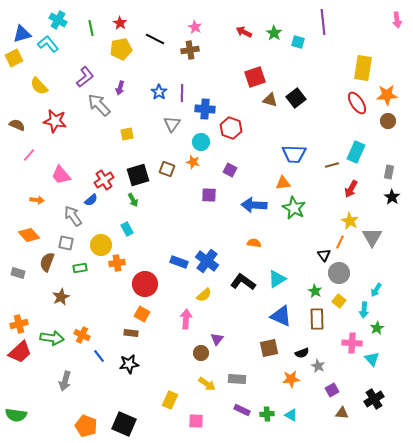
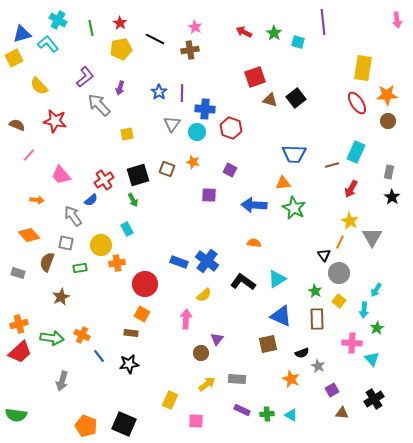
cyan circle at (201, 142): moved 4 px left, 10 px up
brown square at (269, 348): moved 1 px left, 4 px up
orange star at (291, 379): rotated 30 degrees clockwise
gray arrow at (65, 381): moved 3 px left
yellow arrow at (207, 384): rotated 72 degrees counterclockwise
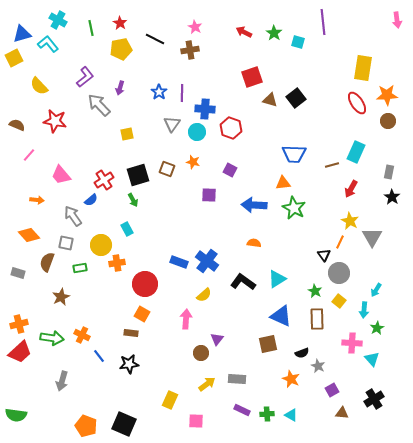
red square at (255, 77): moved 3 px left
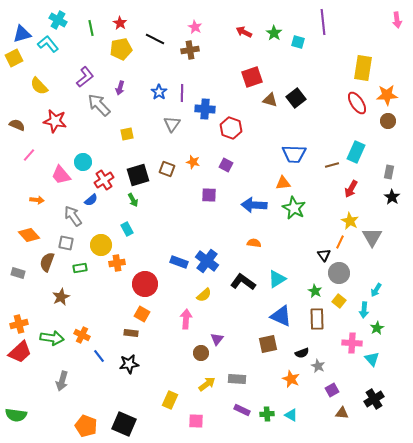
cyan circle at (197, 132): moved 114 px left, 30 px down
purple square at (230, 170): moved 4 px left, 5 px up
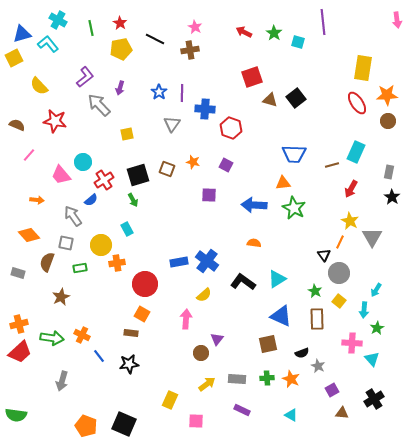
blue rectangle at (179, 262): rotated 30 degrees counterclockwise
green cross at (267, 414): moved 36 px up
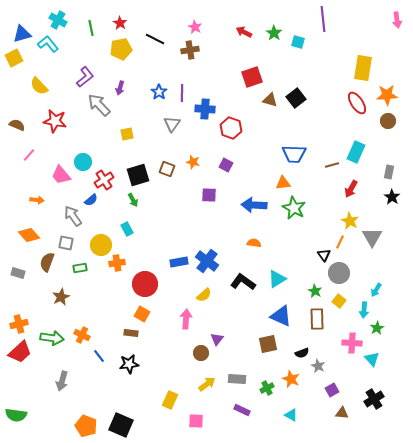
purple line at (323, 22): moved 3 px up
green cross at (267, 378): moved 10 px down; rotated 24 degrees counterclockwise
black square at (124, 424): moved 3 px left, 1 px down
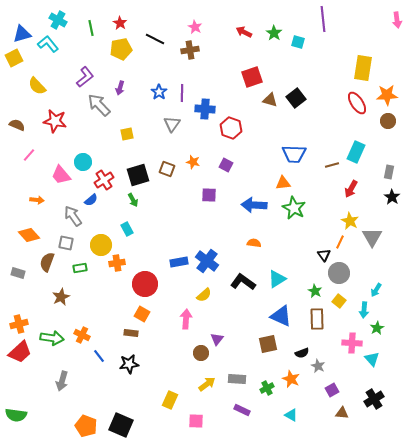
yellow semicircle at (39, 86): moved 2 px left
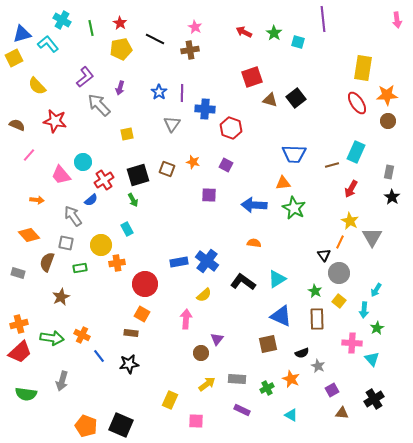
cyan cross at (58, 20): moved 4 px right
green semicircle at (16, 415): moved 10 px right, 21 px up
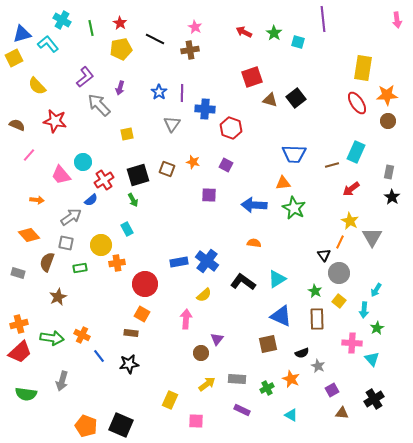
red arrow at (351, 189): rotated 24 degrees clockwise
gray arrow at (73, 216): moved 2 px left, 1 px down; rotated 90 degrees clockwise
brown star at (61, 297): moved 3 px left
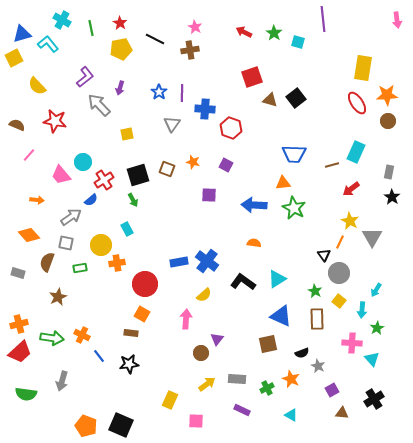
cyan arrow at (364, 310): moved 2 px left
